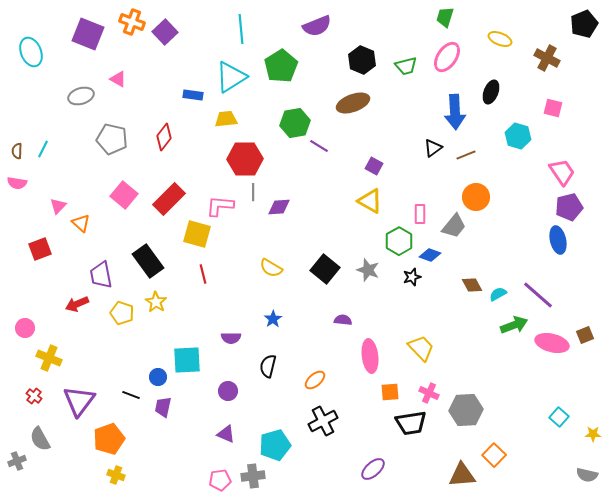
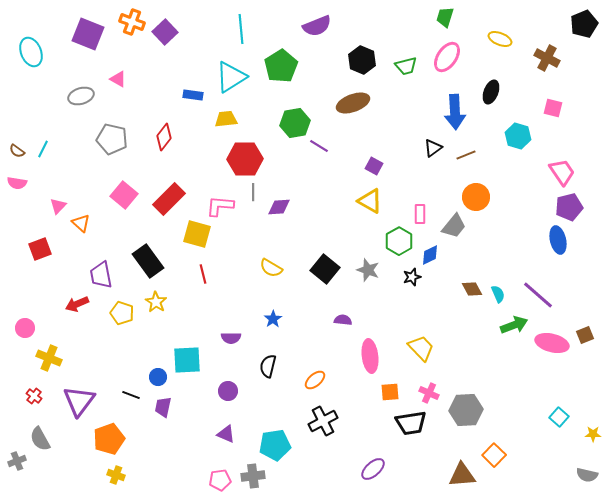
brown semicircle at (17, 151): rotated 56 degrees counterclockwise
blue diamond at (430, 255): rotated 45 degrees counterclockwise
brown diamond at (472, 285): moved 4 px down
cyan semicircle at (498, 294): rotated 96 degrees clockwise
cyan pentagon at (275, 445): rotated 8 degrees clockwise
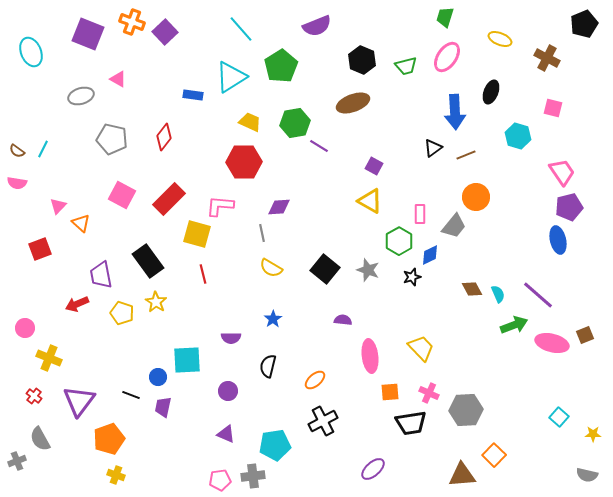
cyan line at (241, 29): rotated 36 degrees counterclockwise
yellow trapezoid at (226, 119): moved 24 px right, 3 px down; rotated 30 degrees clockwise
red hexagon at (245, 159): moved 1 px left, 3 px down
gray line at (253, 192): moved 9 px right, 41 px down; rotated 12 degrees counterclockwise
pink square at (124, 195): moved 2 px left; rotated 12 degrees counterclockwise
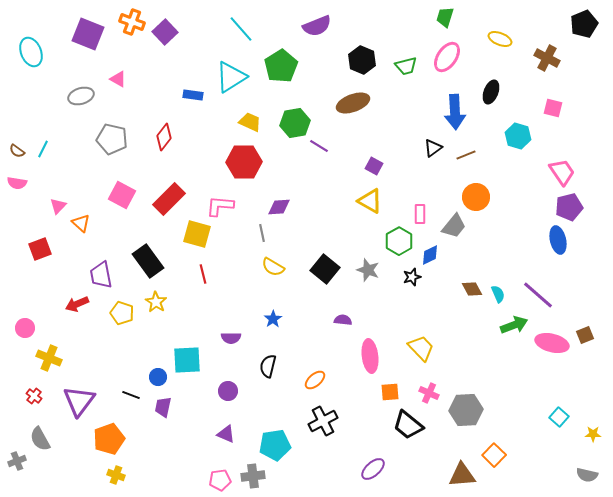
yellow semicircle at (271, 268): moved 2 px right, 1 px up
black trapezoid at (411, 423): moved 3 px left, 2 px down; rotated 48 degrees clockwise
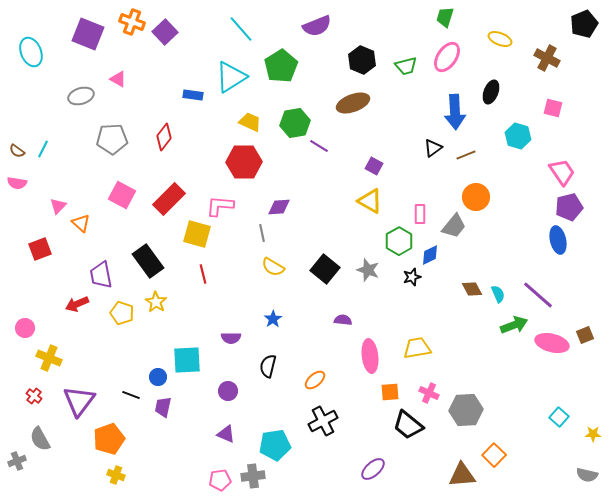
gray pentagon at (112, 139): rotated 16 degrees counterclockwise
yellow trapezoid at (421, 348): moved 4 px left; rotated 56 degrees counterclockwise
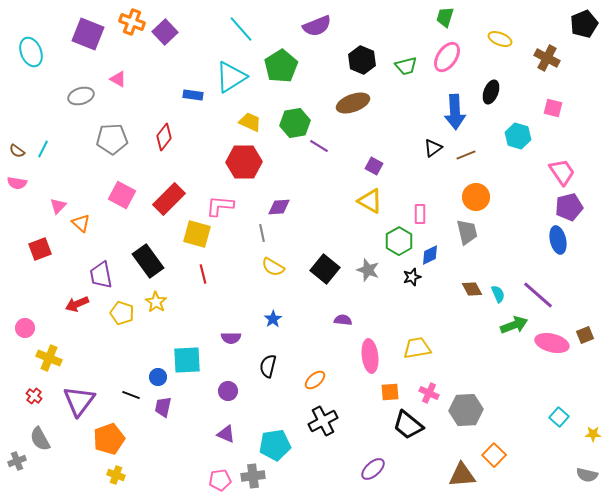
gray trapezoid at (454, 226): moved 13 px right, 6 px down; rotated 52 degrees counterclockwise
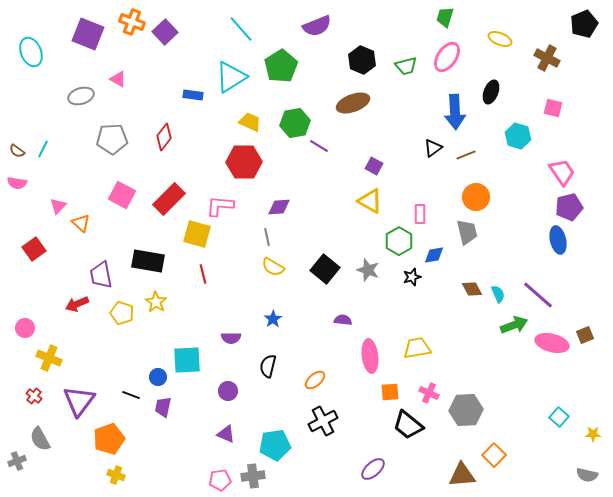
gray line at (262, 233): moved 5 px right, 4 px down
red square at (40, 249): moved 6 px left; rotated 15 degrees counterclockwise
blue diamond at (430, 255): moved 4 px right; rotated 15 degrees clockwise
black rectangle at (148, 261): rotated 44 degrees counterclockwise
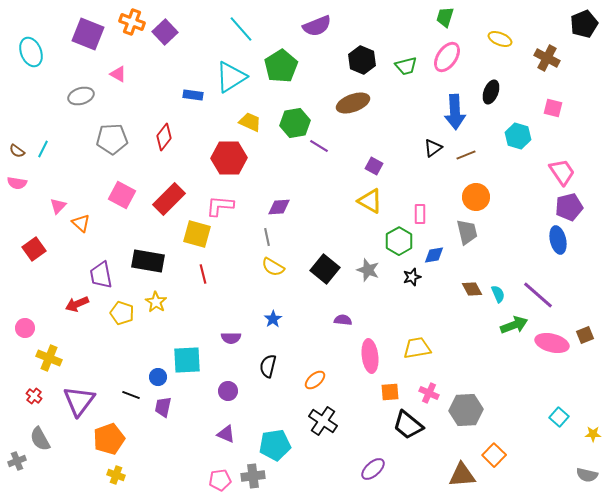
pink triangle at (118, 79): moved 5 px up
red hexagon at (244, 162): moved 15 px left, 4 px up
black cross at (323, 421): rotated 28 degrees counterclockwise
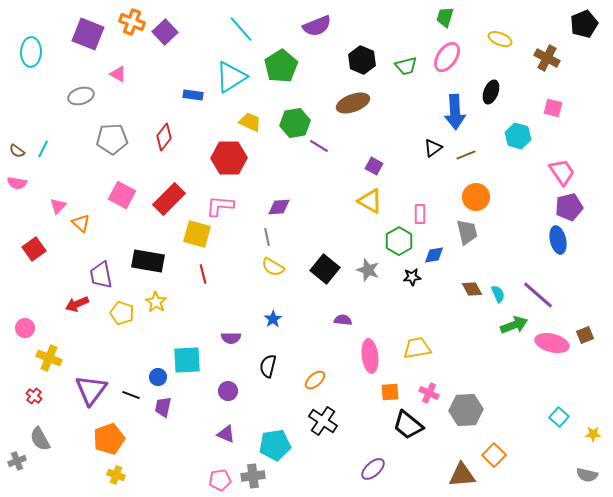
cyan ellipse at (31, 52): rotated 24 degrees clockwise
black star at (412, 277): rotated 12 degrees clockwise
purple triangle at (79, 401): moved 12 px right, 11 px up
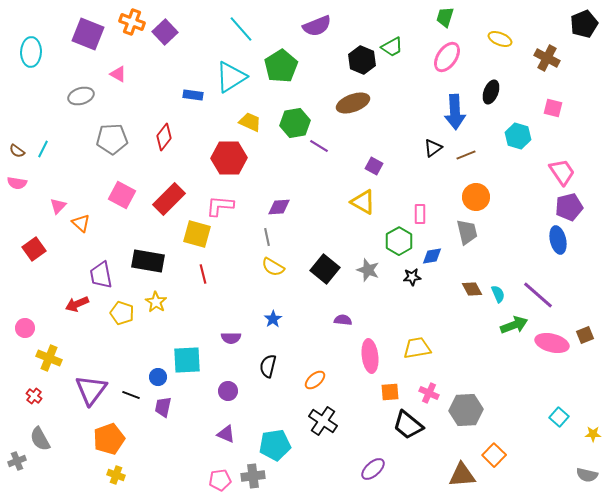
green trapezoid at (406, 66): moved 14 px left, 19 px up; rotated 15 degrees counterclockwise
yellow triangle at (370, 201): moved 7 px left, 1 px down
blue diamond at (434, 255): moved 2 px left, 1 px down
